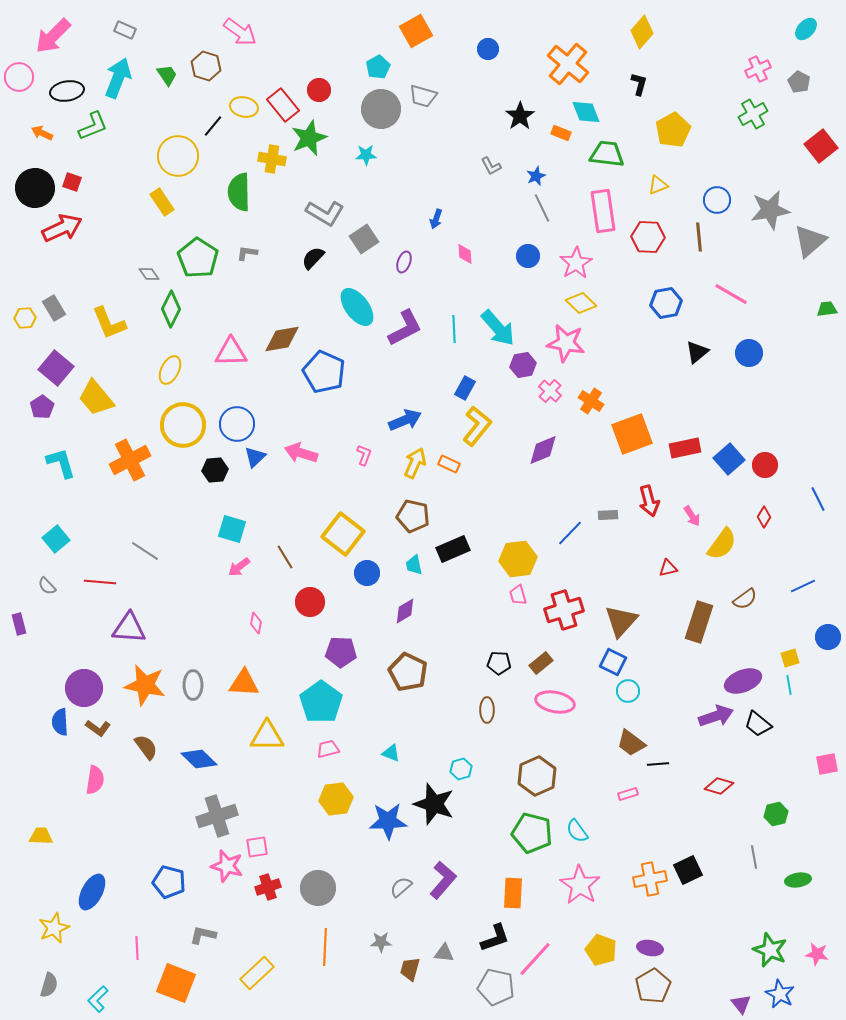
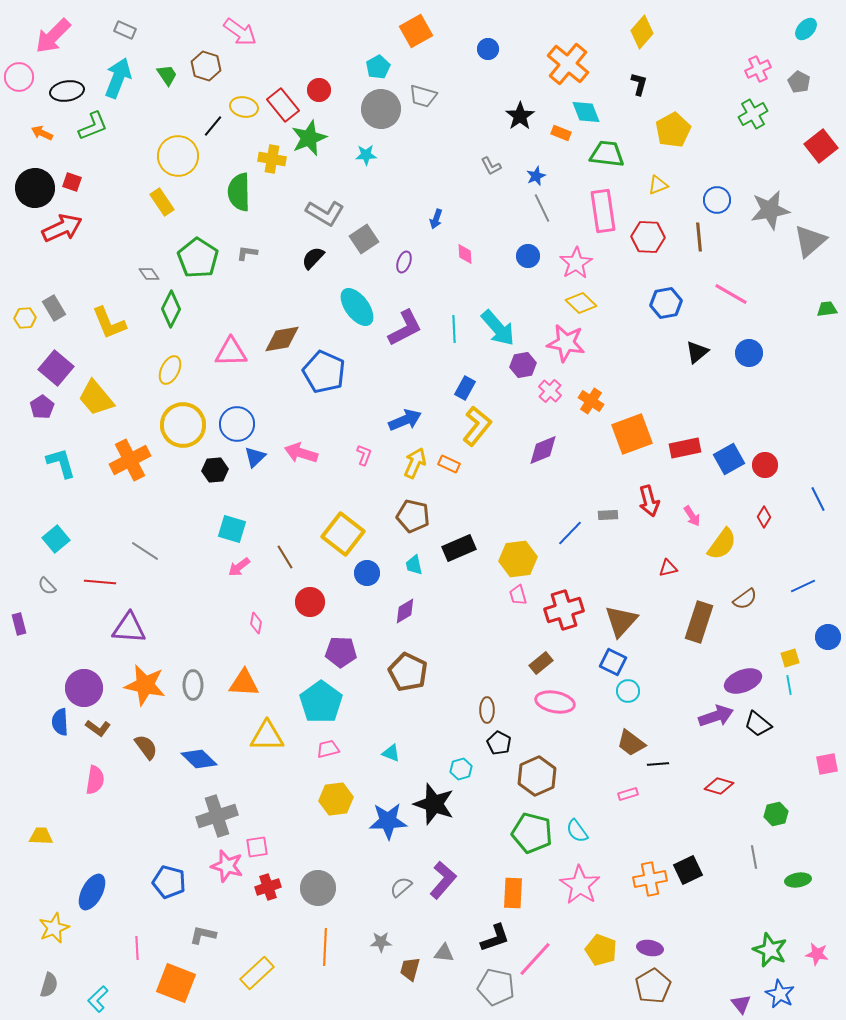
blue square at (729, 459): rotated 12 degrees clockwise
black rectangle at (453, 549): moved 6 px right, 1 px up
black pentagon at (499, 663): moved 80 px down; rotated 25 degrees clockwise
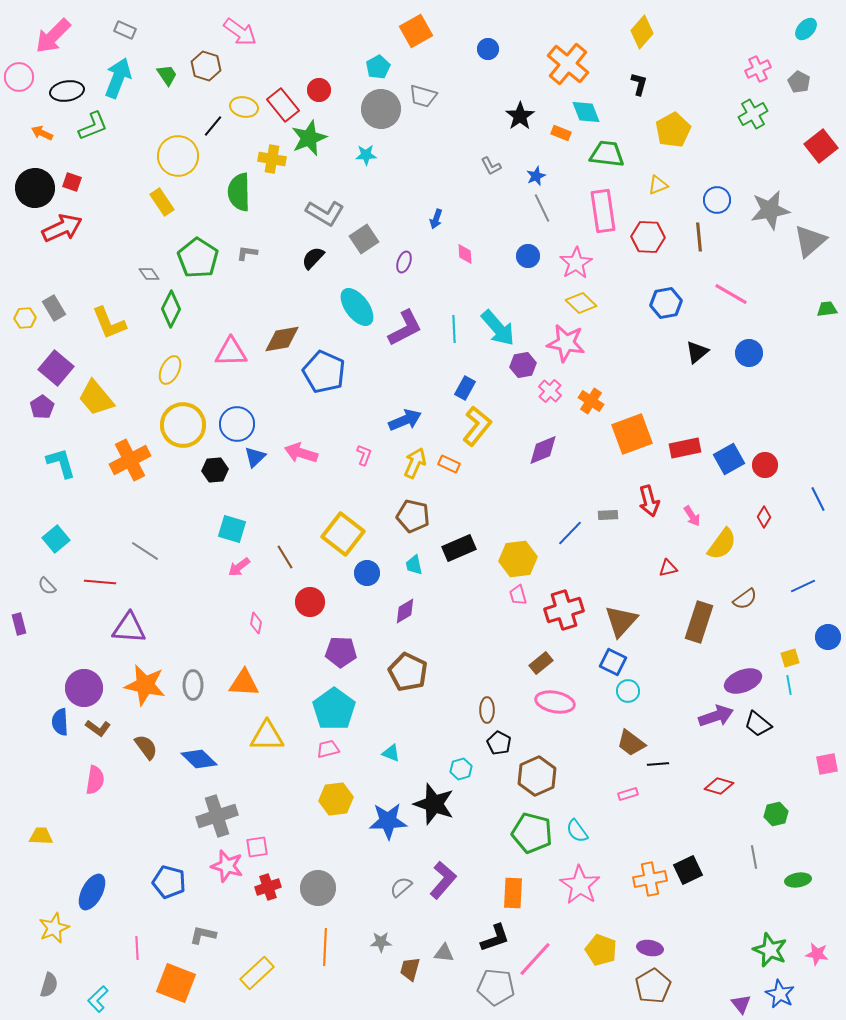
cyan pentagon at (321, 702): moved 13 px right, 7 px down
gray pentagon at (496, 987): rotated 6 degrees counterclockwise
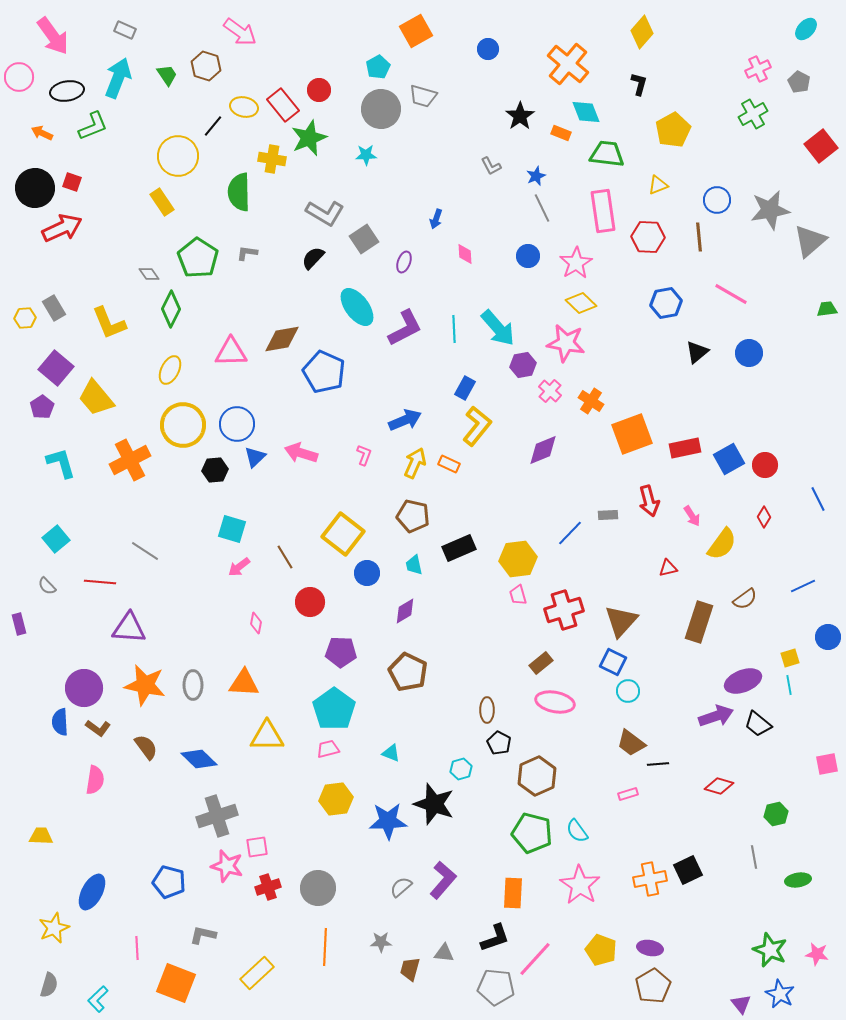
pink arrow at (53, 36): rotated 81 degrees counterclockwise
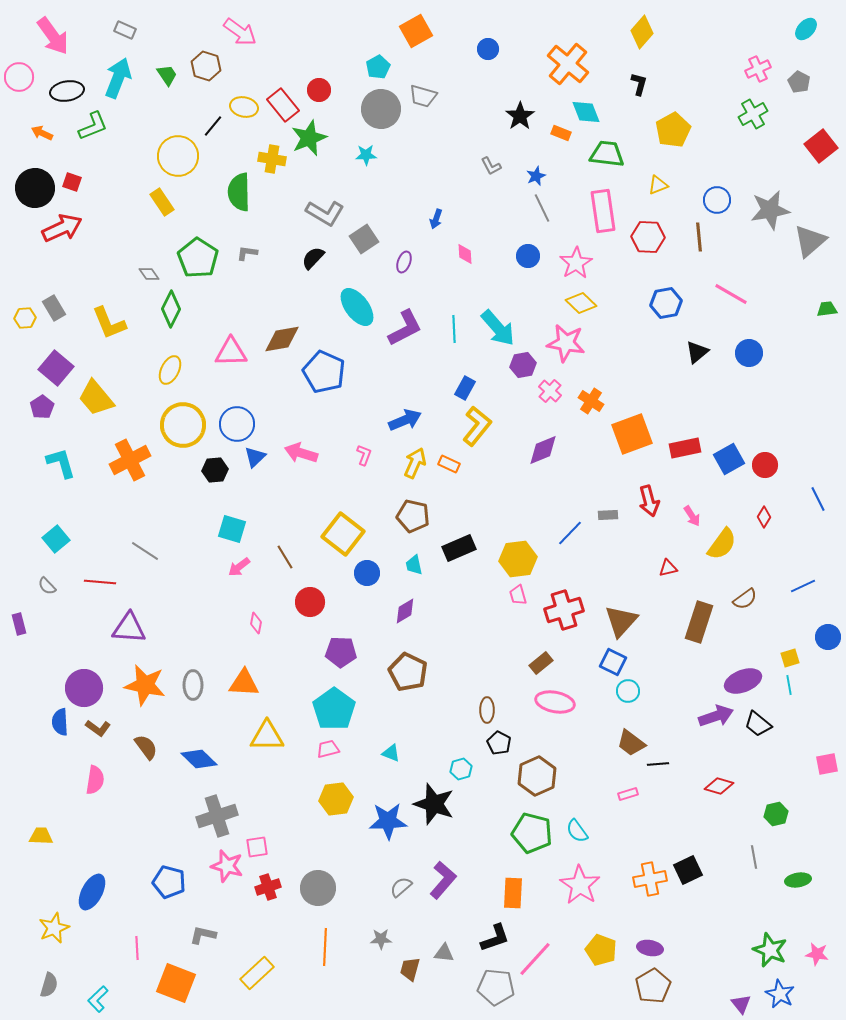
gray star at (381, 942): moved 3 px up
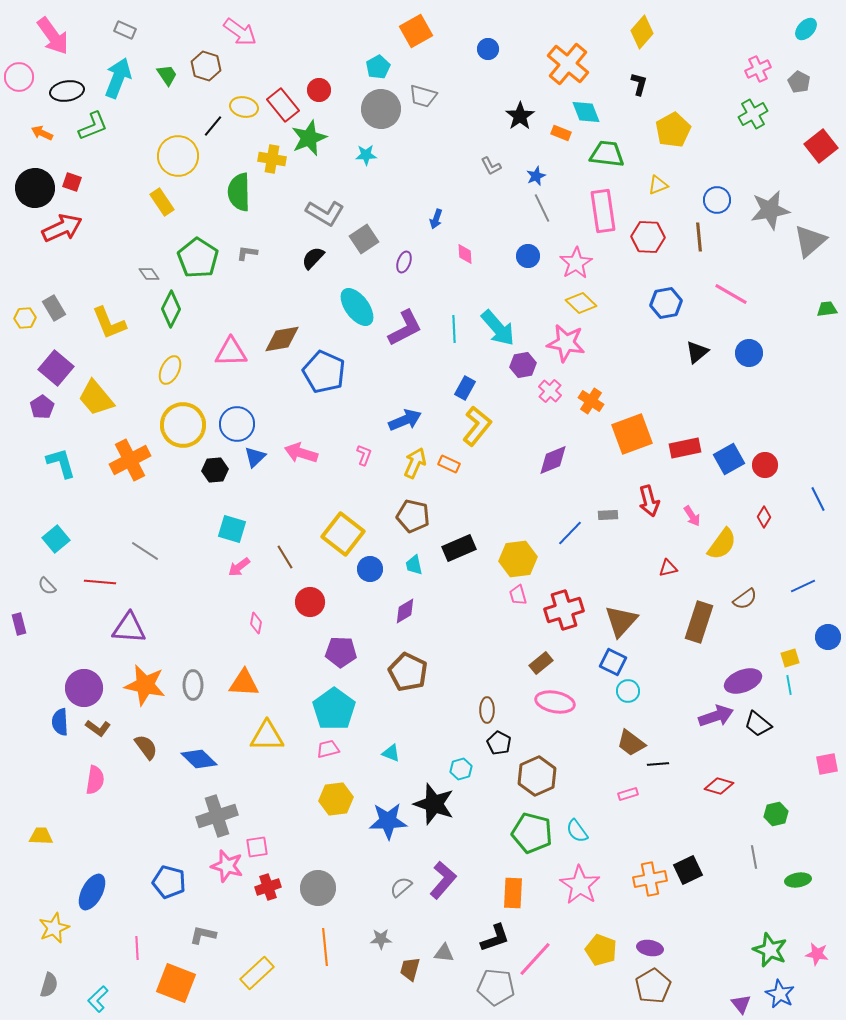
purple diamond at (543, 450): moved 10 px right, 10 px down
blue circle at (367, 573): moved 3 px right, 4 px up
orange line at (325, 947): rotated 9 degrees counterclockwise
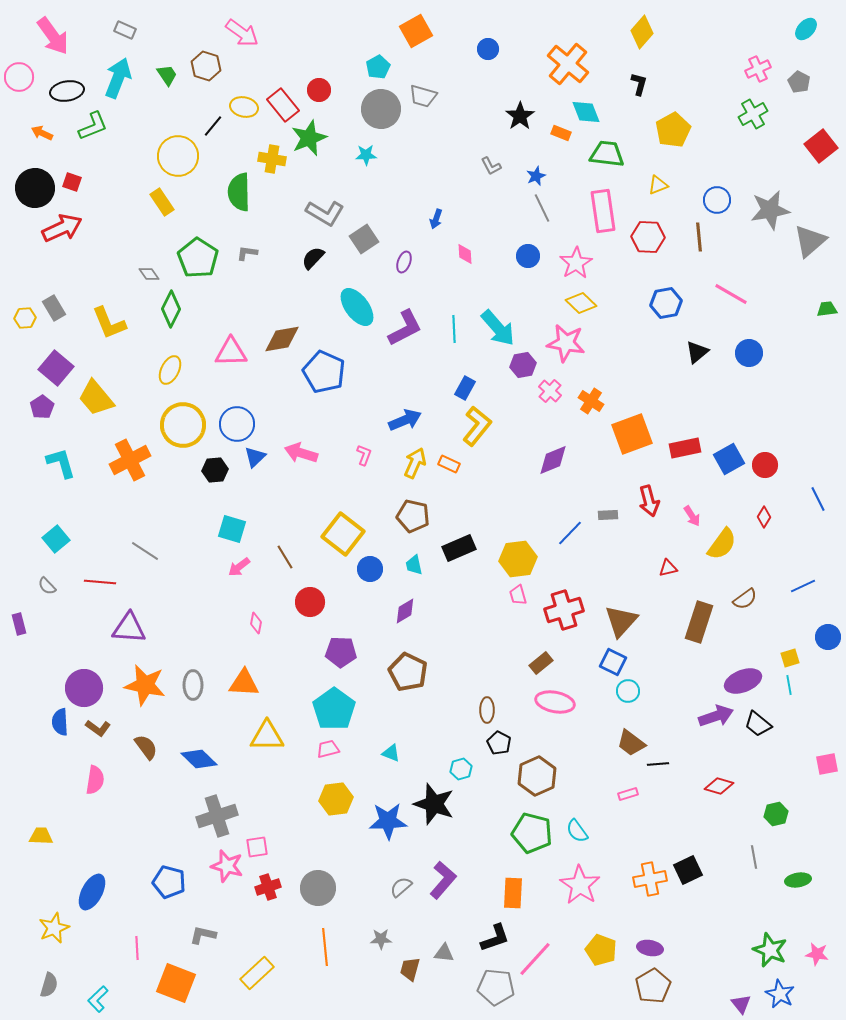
pink arrow at (240, 32): moved 2 px right, 1 px down
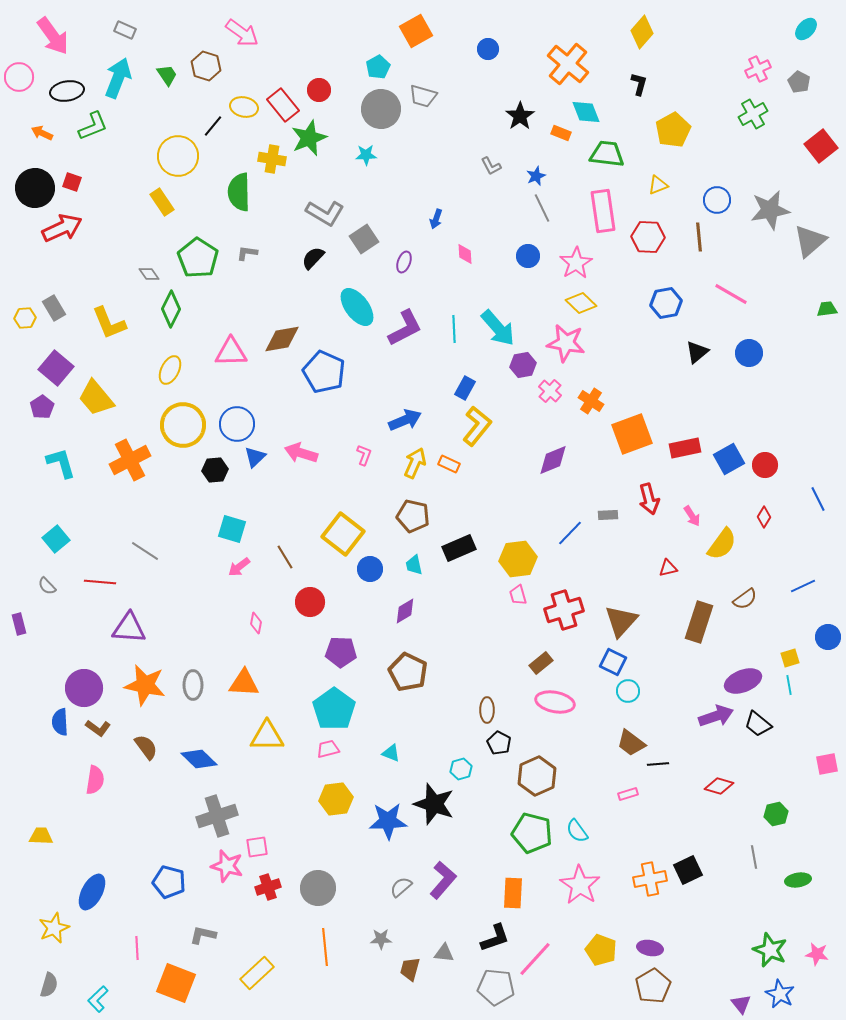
red arrow at (649, 501): moved 2 px up
